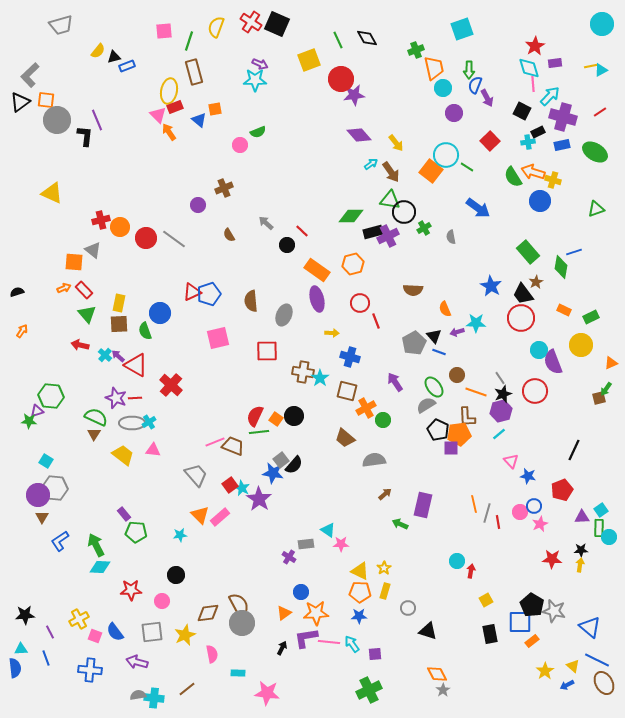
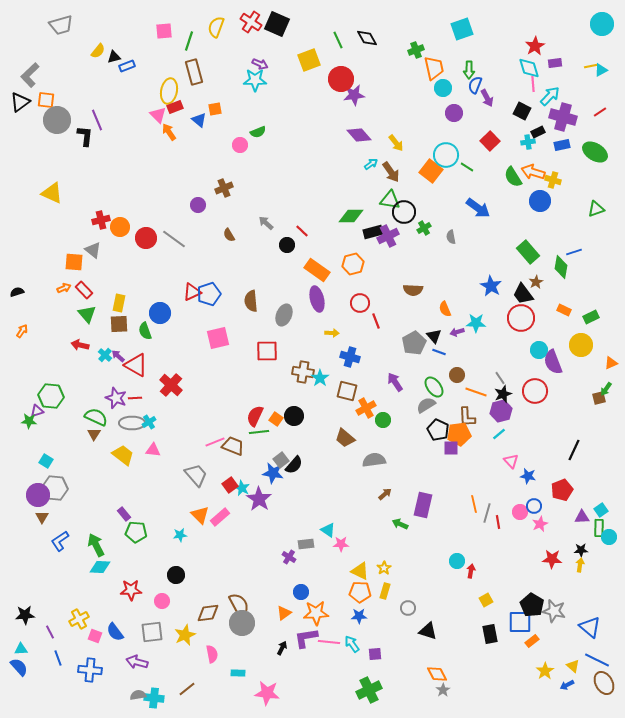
blue line at (46, 658): moved 12 px right
blue semicircle at (15, 668): moved 4 px right, 1 px up; rotated 36 degrees counterclockwise
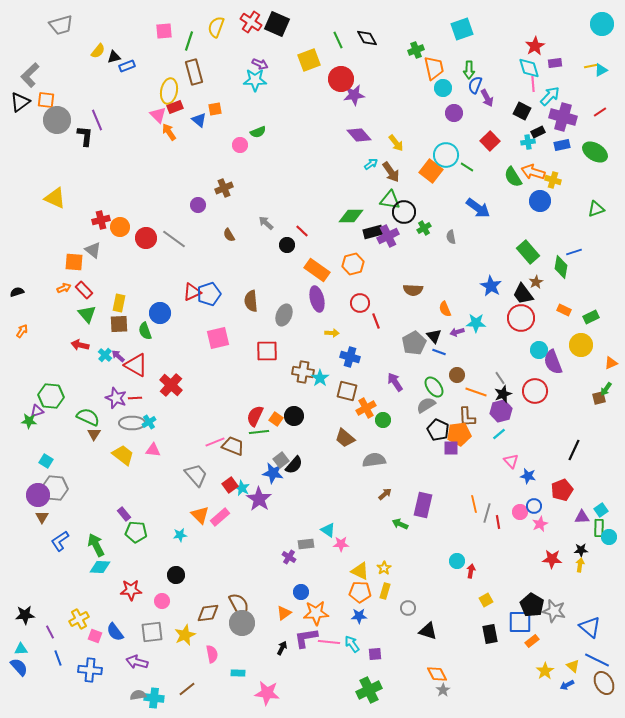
yellow triangle at (52, 193): moved 3 px right, 5 px down
green semicircle at (96, 417): moved 8 px left
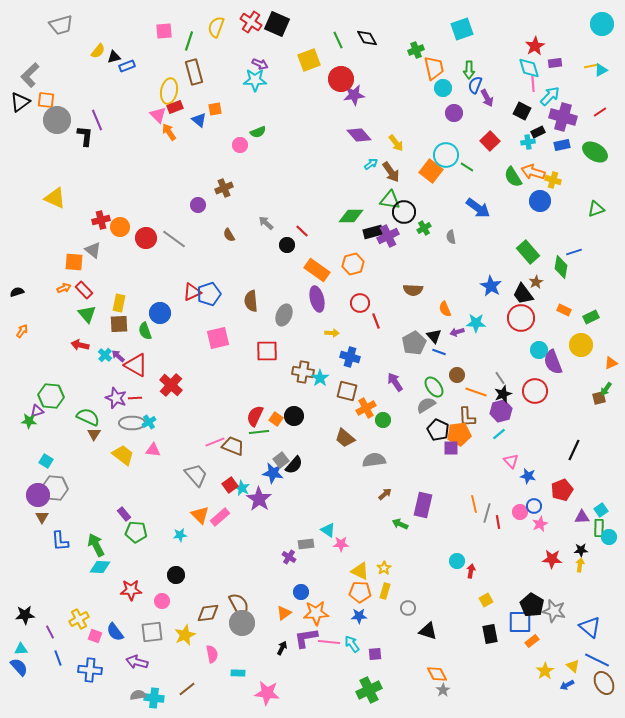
blue L-shape at (60, 541): rotated 60 degrees counterclockwise
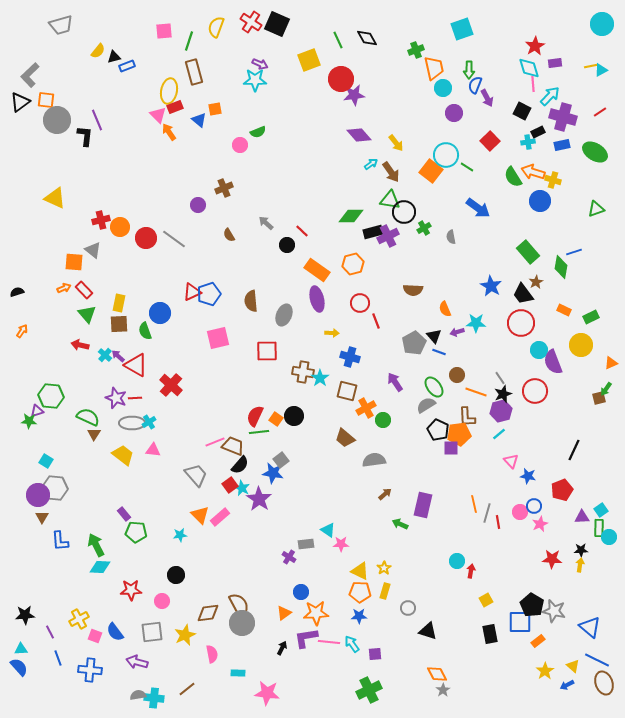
red circle at (521, 318): moved 5 px down
black semicircle at (294, 465): moved 54 px left
orange rectangle at (532, 641): moved 6 px right
brown ellipse at (604, 683): rotated 10 degrees clockwise
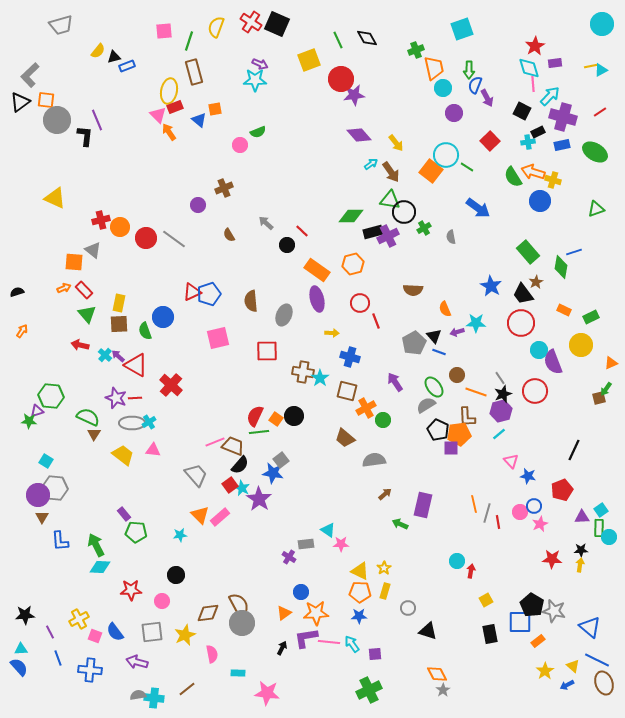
blue circle at (160, 313): moved 3 px right, 4 px down
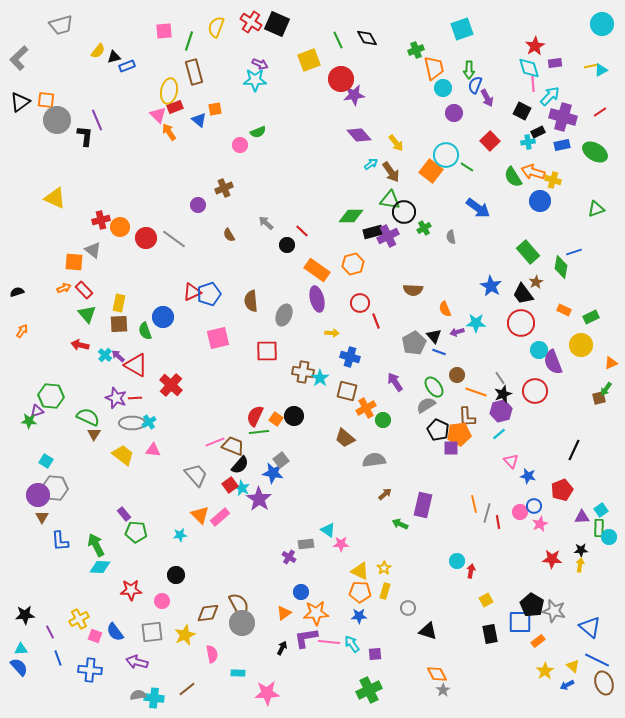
gray L-shape at (30, 75): moved 11 px left, 17 px up
pink star at (267, 693): rotated 10 degrees counterclockwise
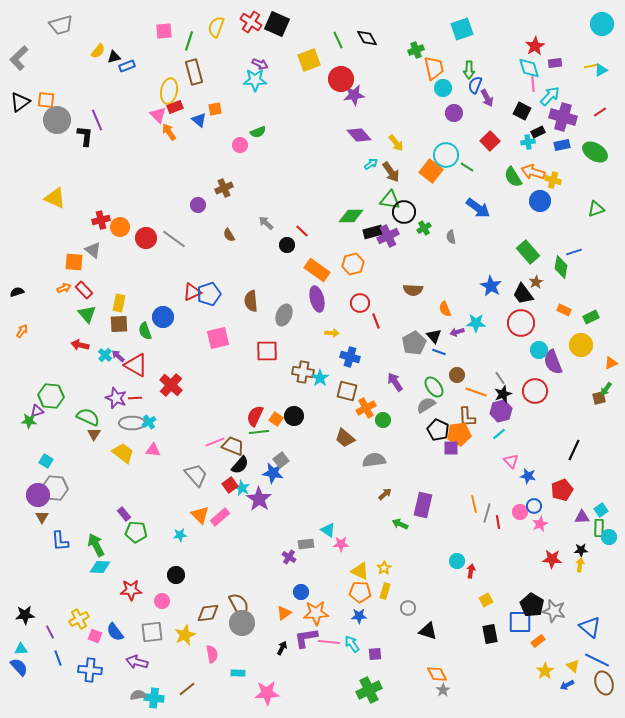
yellow trapezoid at (123, 455): moved 2 px up
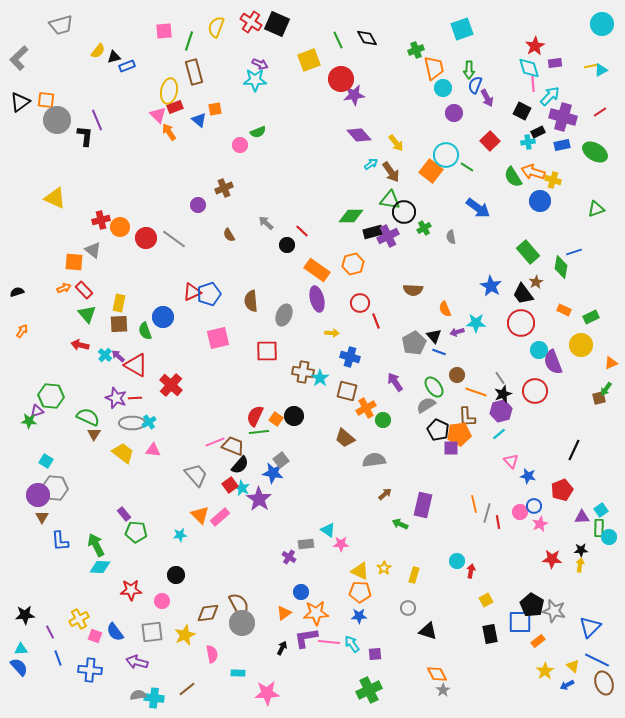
yellow rectangle at (385, 591): moved 29 px right, 16 px up
blue triangle at (590, 627): rotated 35 degrees clockwise
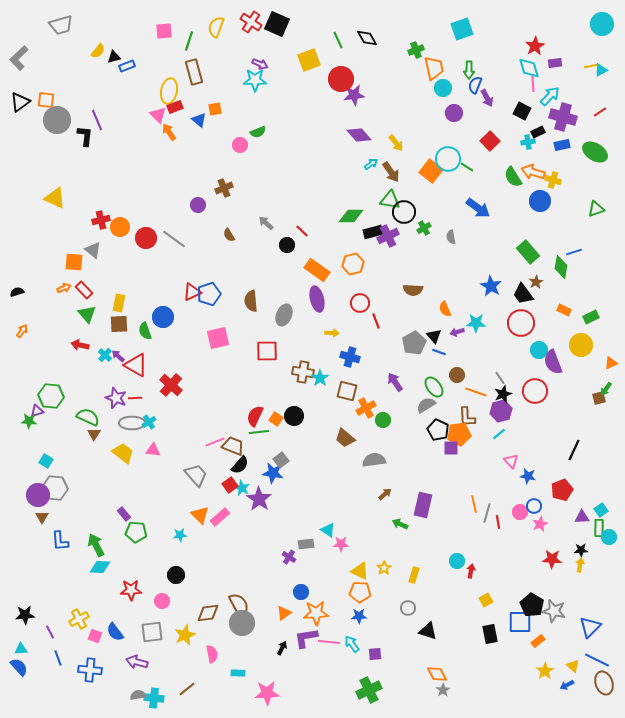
cyan circle at (446, 155): moved 2 px right, 4 px down
